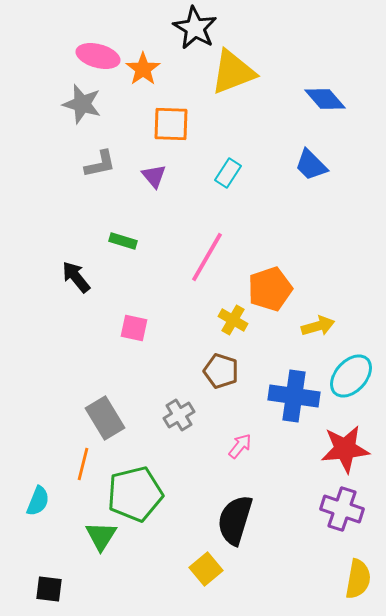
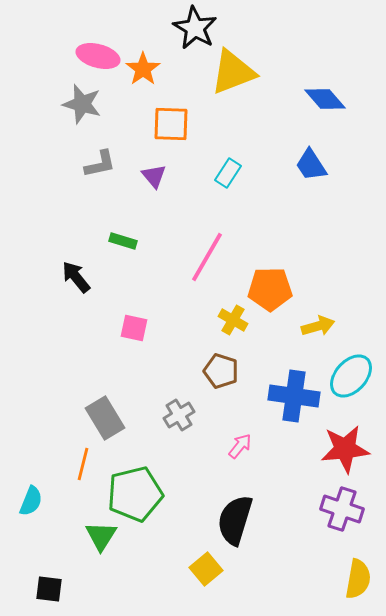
blue trapezoid: rotated 12 degrees clockwise
orange pentagon: rotated 18 degrees clockwise
cyan semicircle: moved 7 px left
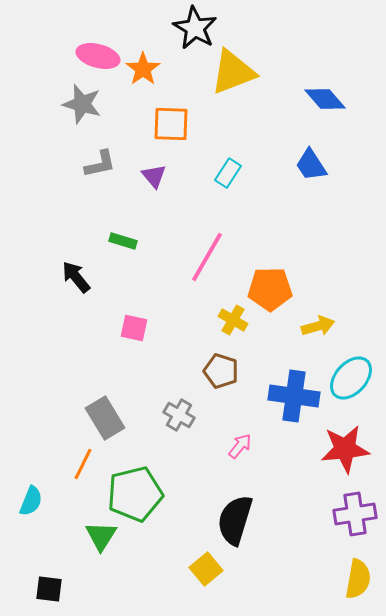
cyan ellipse: moved 2 px down
gray cross: rotated 28 degrees counterclockwise
orange line: rotated 12 degrees clockwise
purple cross: moved 13 px right, 5 px down; rotated 27 degrees counterclockwise
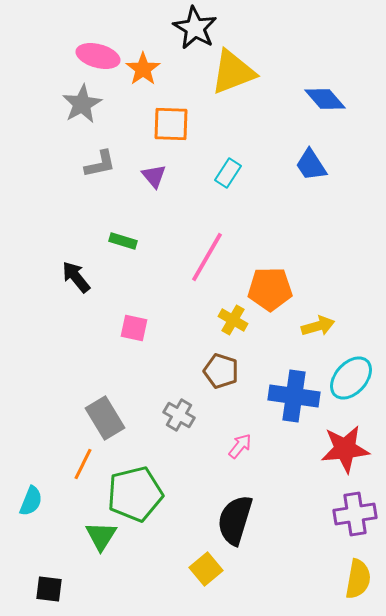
gray star: rotated 27 degrees clockwise
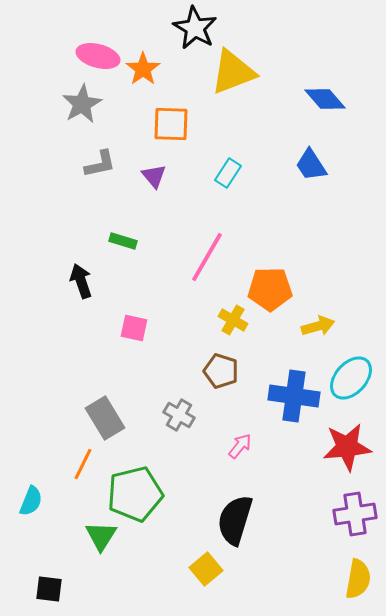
black arrow: moved 5 px right, 4 px down; rotated 20 degrees clockwise
red star: moved 2 px right, 2 px up
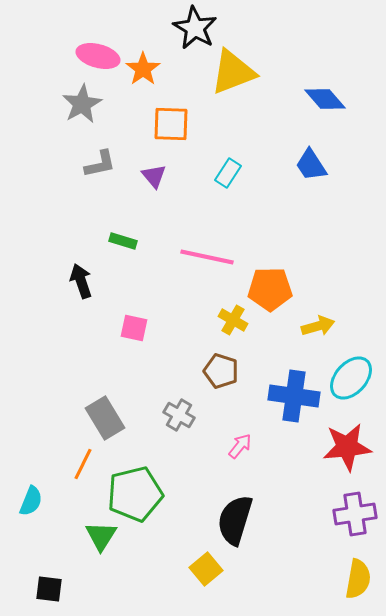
pink line: rotated 72 degrees clockwise
